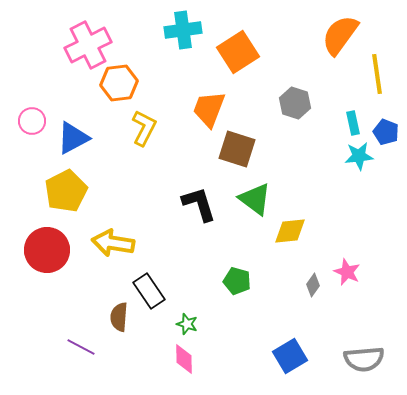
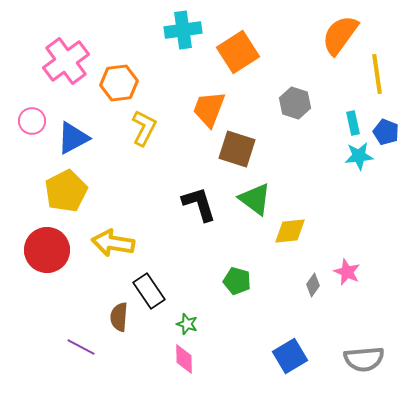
pink cross: moved 22 px left, 16 px down; rotated 9 degrees counterclockwise
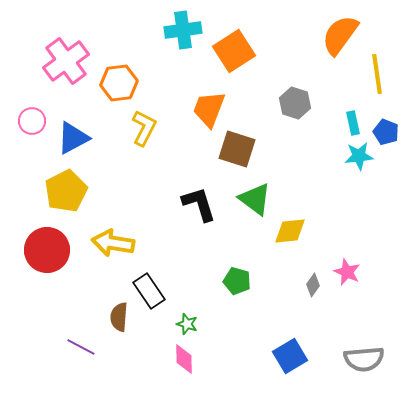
orange square: moved 4 px left, 1 px up
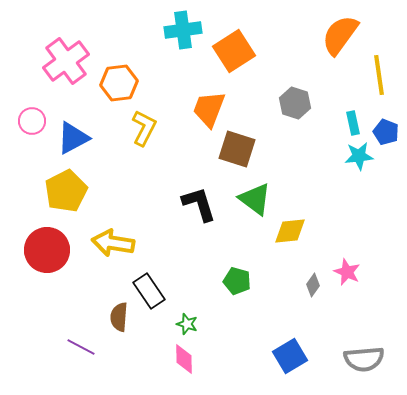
yellow line: moved 2 px right, 1 px down
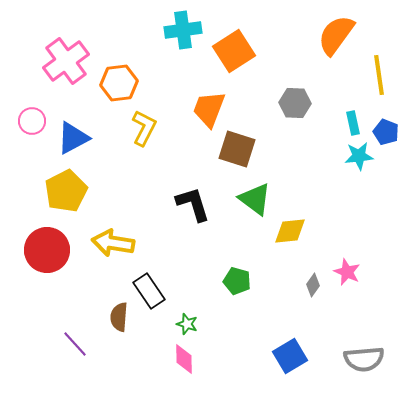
orange semicircle: moved 4 px left
gray hexagon: rotated 16 degrees counterclockwise
black L-shape: moved 6 px left
purple line: moved 6 px left, 3 px up; rotated 20 degrees clockwise
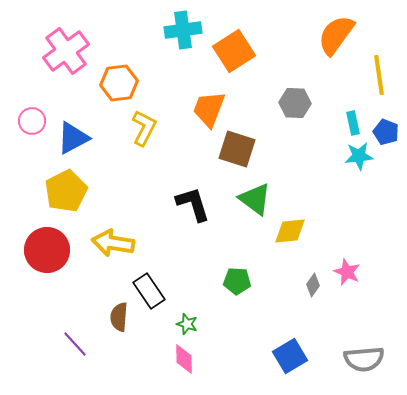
pink cross: moved 10 px up
green pentagon: rotated 12 degrees counterclockwise
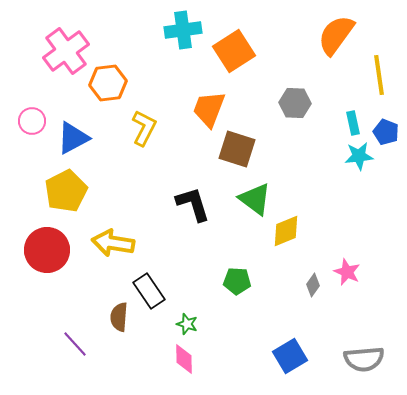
orange hexagon: moved 11 px left
yellow diamond: moved 4 px left; rotated 16 degrees counterclockwise
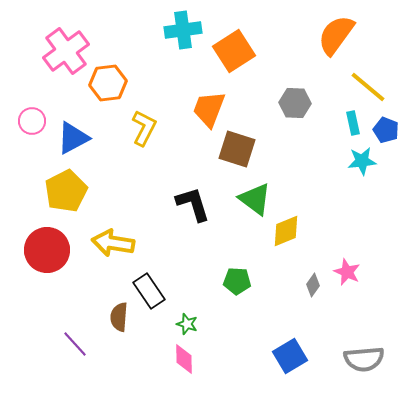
yellow line: moved 11 px left, 12 px down; rotated 42 degrees counterclockwise
blue pentagon: moved 2 px up
cyan star: moved 3 px right, 5 px down
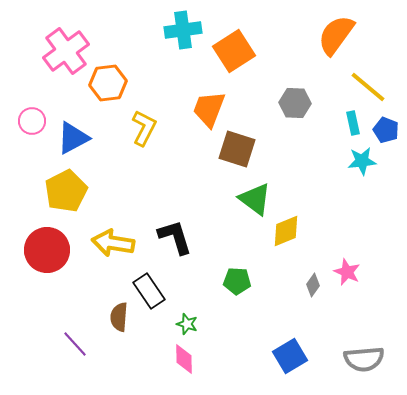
black L-shape: moved 18 px left, 33 px down
